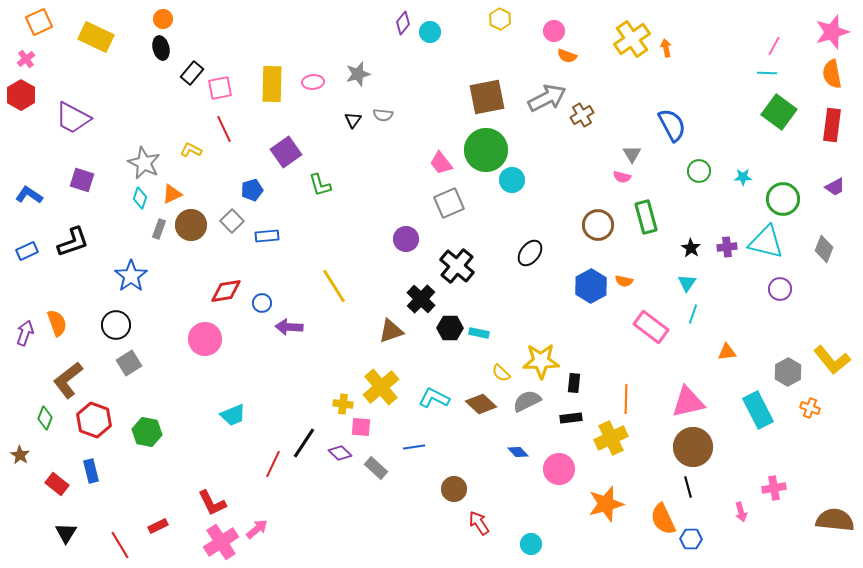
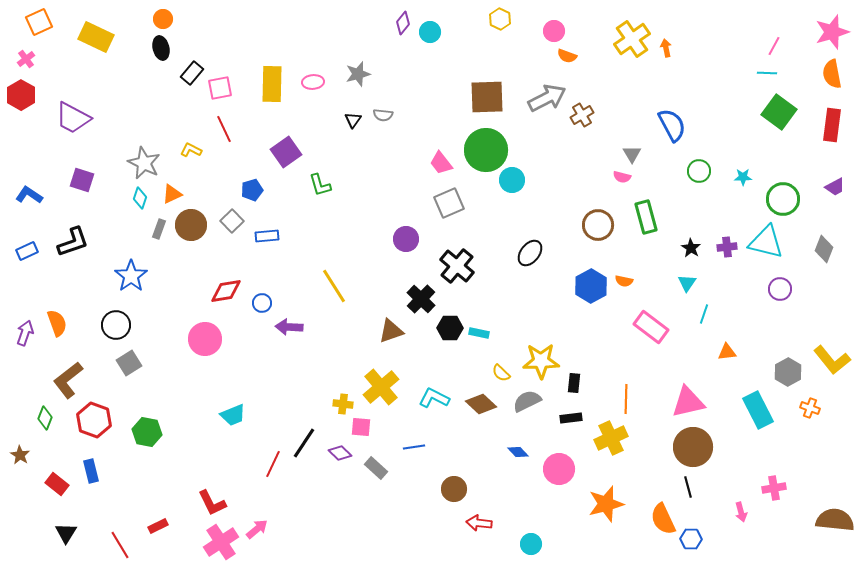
brown square at (487, 97): rotated 9 degrees clockwise
cyan line at (693, 314): moved 11 px right
red arrow at (479, 523): rotated 50 degrees counterclockwise
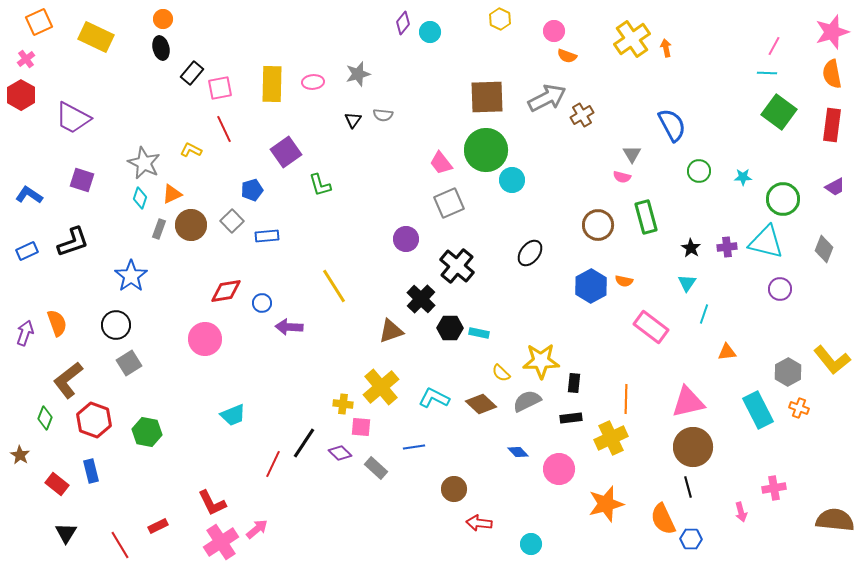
orange cross at (810, 408): moved 11 px left
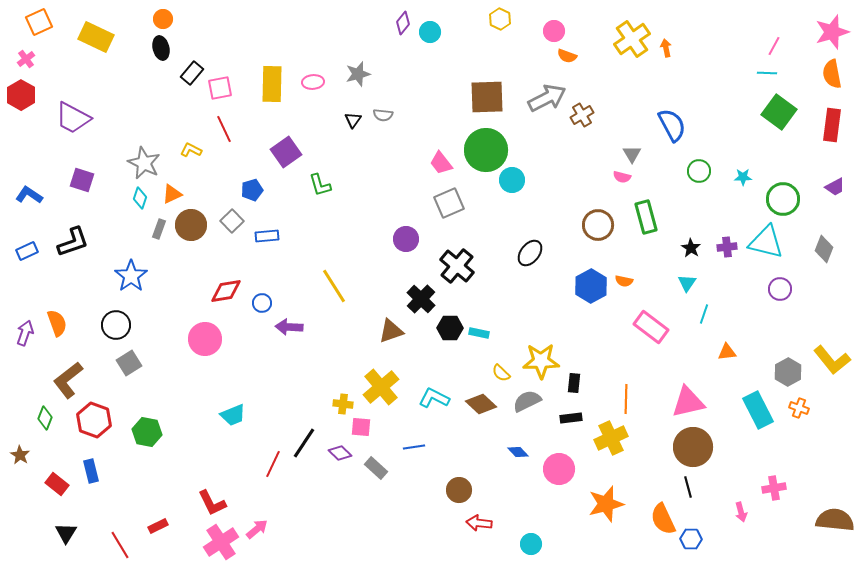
brown circle at (454, 489): moved 5 px right, 1 px down
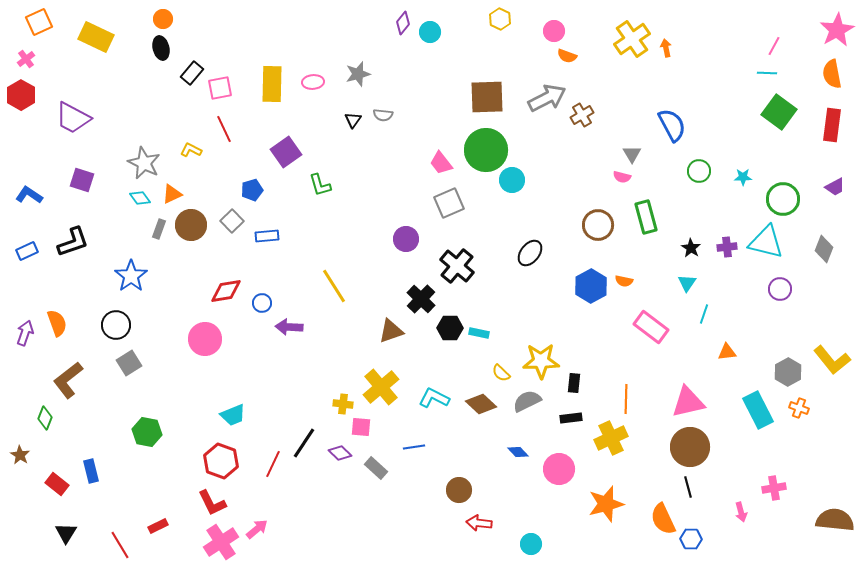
pink star at (832, 32): moved 5 px right, 2 px up; rotated 12 degrees counterclockwise
cyan diamond at (140, 198): rotated 55 degrees counterclockwise
red hexagon at (94, 420): moved 127 px right, 41 px down
brown circle at (693, 447): moved 3 px left
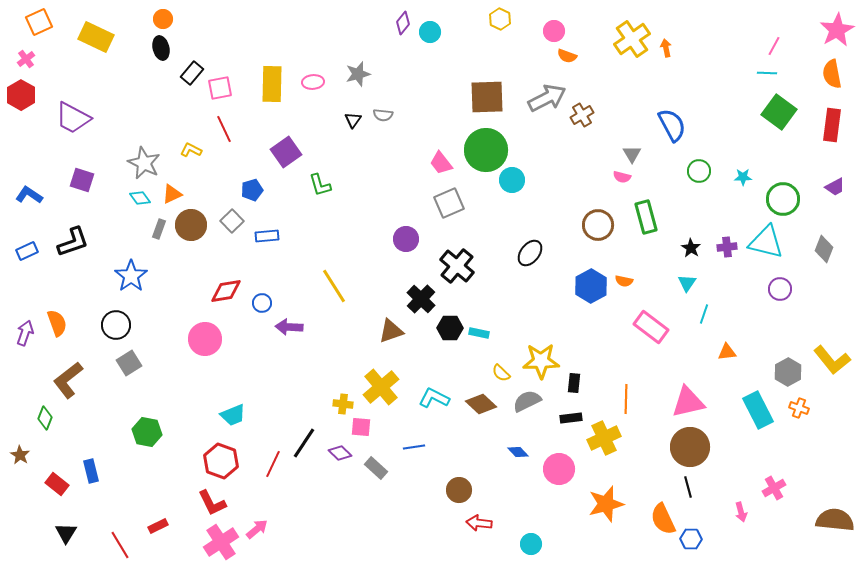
yellow cross at (611, 438): moved 7 px left
pink cross at (774, 488): rotated 20 degrees counterclockwise
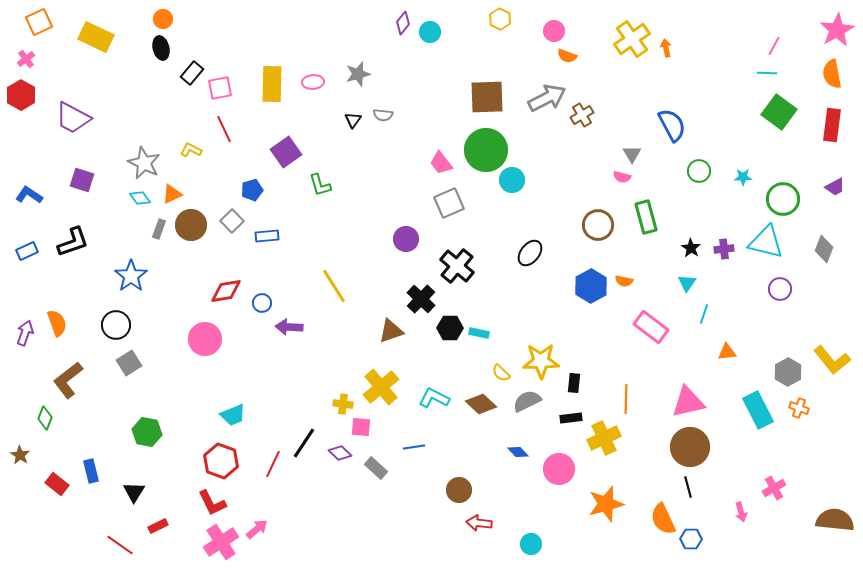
purple cross at (727, 247): moved 3 px left, 2 px down
black triangle at (66, 533): moved 68 px right, 41 px up
red line at (120, 545): rotated 24 degrees counterclockwise
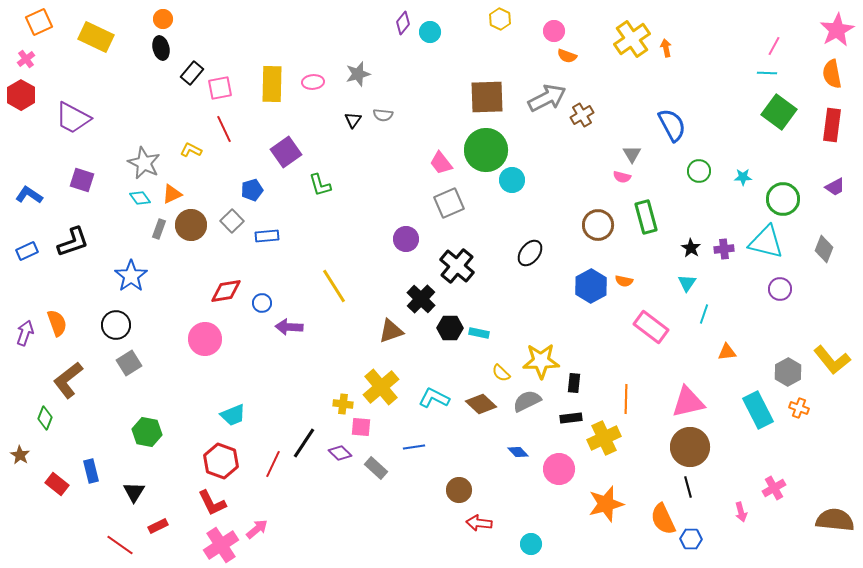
pink cross at (221, 542): moved 3 px down
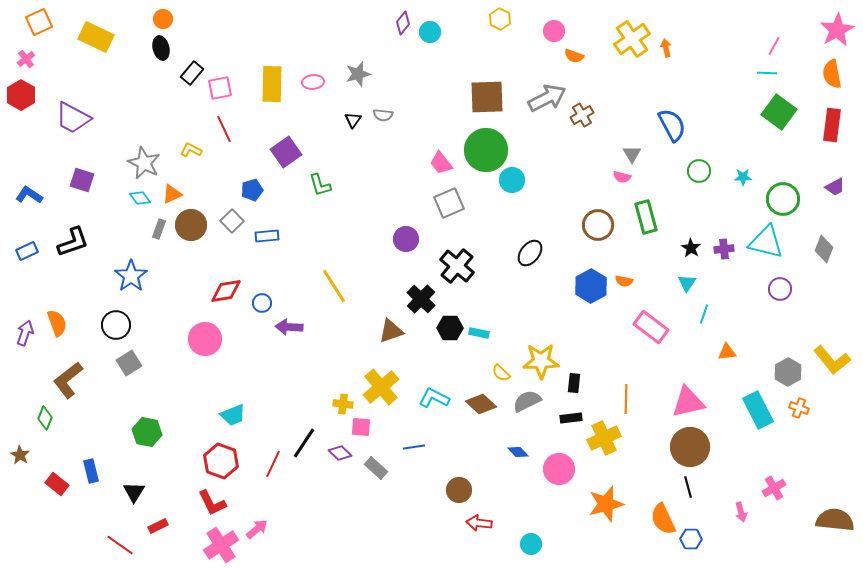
orange semicircle at (567, 56): moved 7 px right
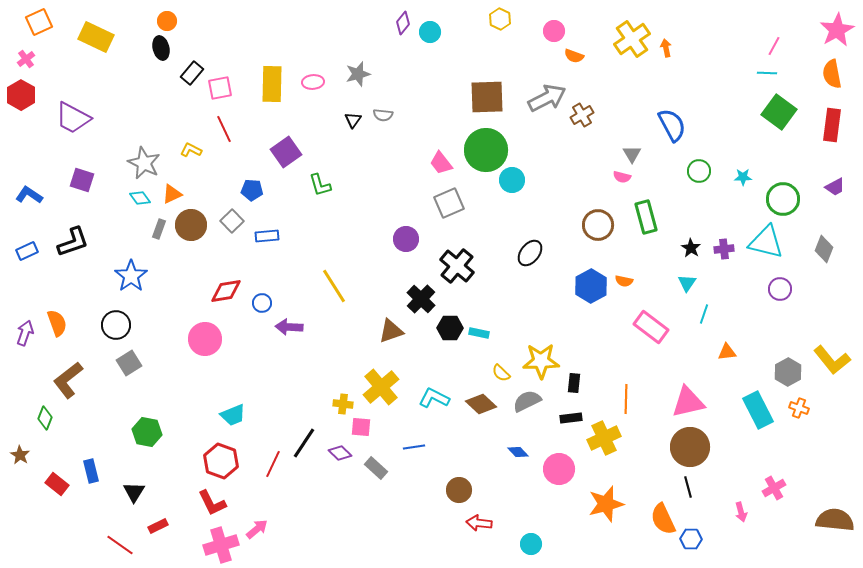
orange circle at (163, 19): moved 4 px right, 2 px down
blue pentagon at (252, 190): rotated 20 degrees clockwise
pink cross at (221, 545): rotated 16 degrees clockwise
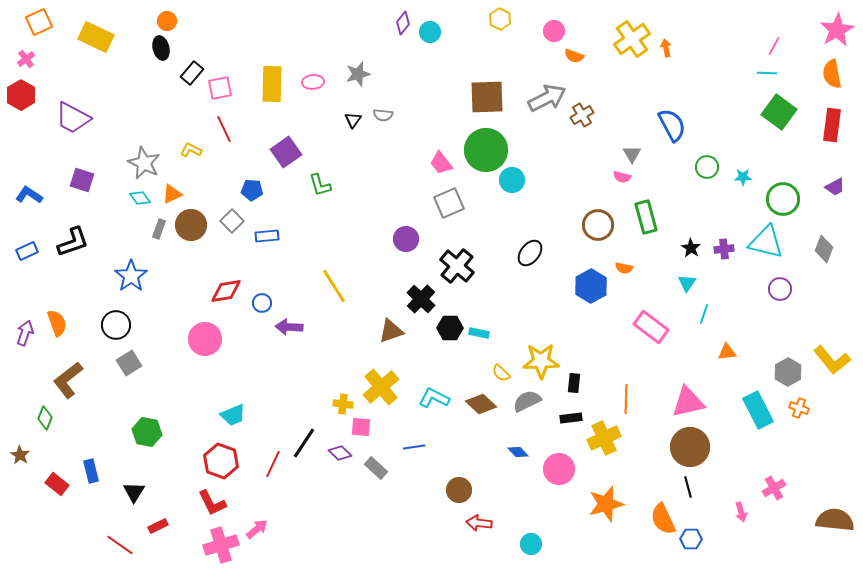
green circle at (699, 171): moved 8 px right, 4 px up
orange semicircle at (624, 281): moved 13 px up
